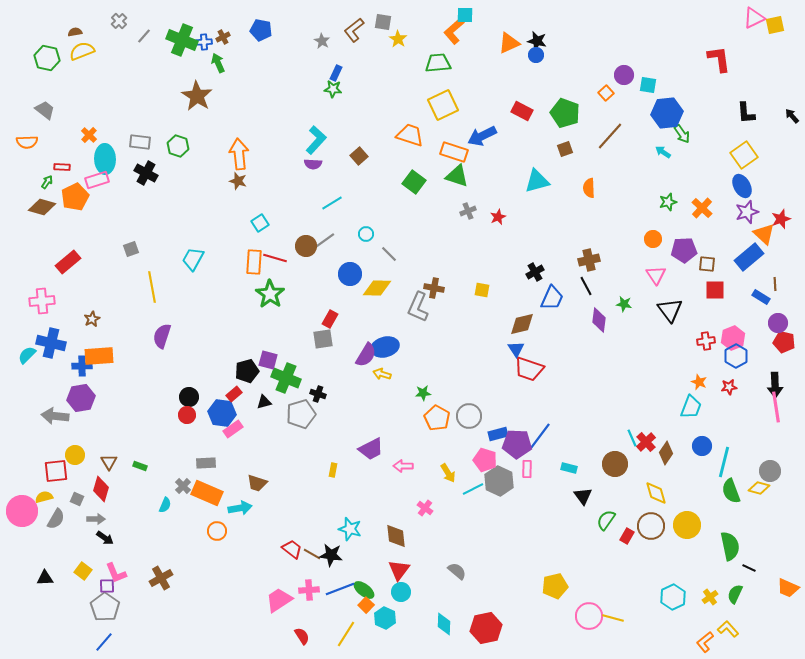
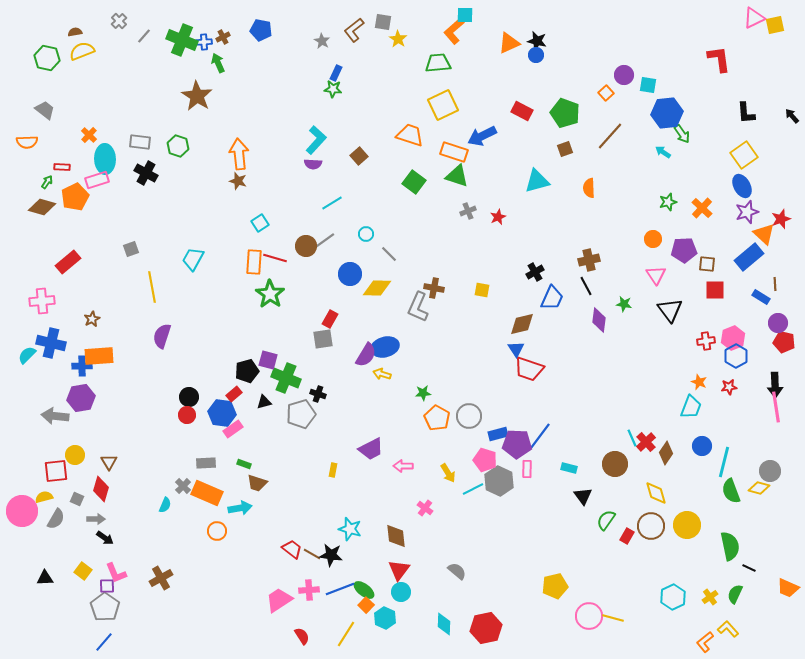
green rectangle at (140, 466): moved 104 px right, 2 px up
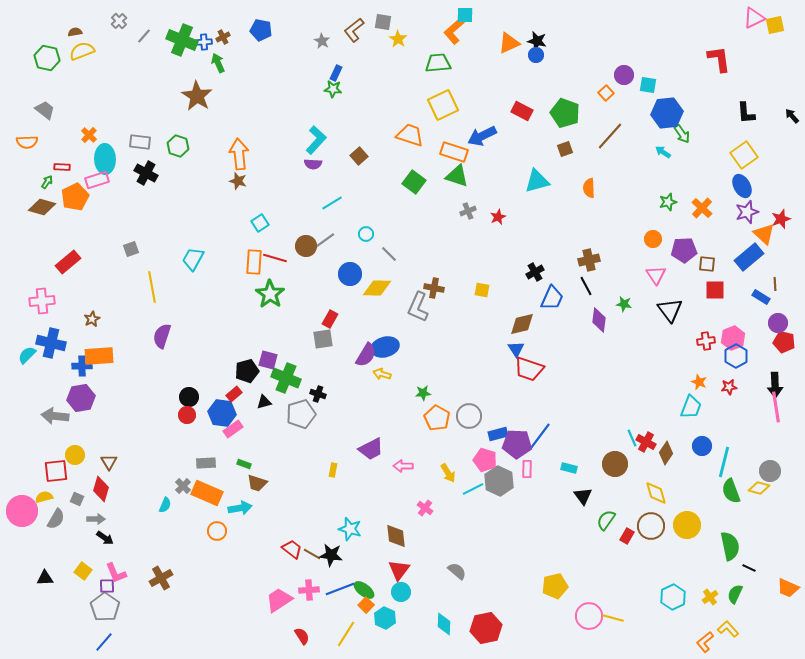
red cross at (646, 442): rotated 18 degrees counterclockwise
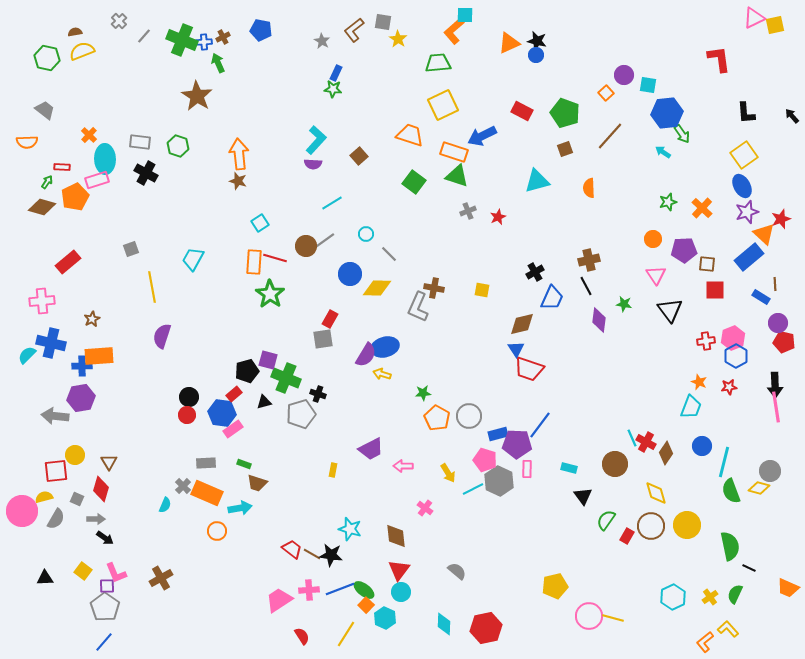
blue line at (540, 436): moved 11 px up
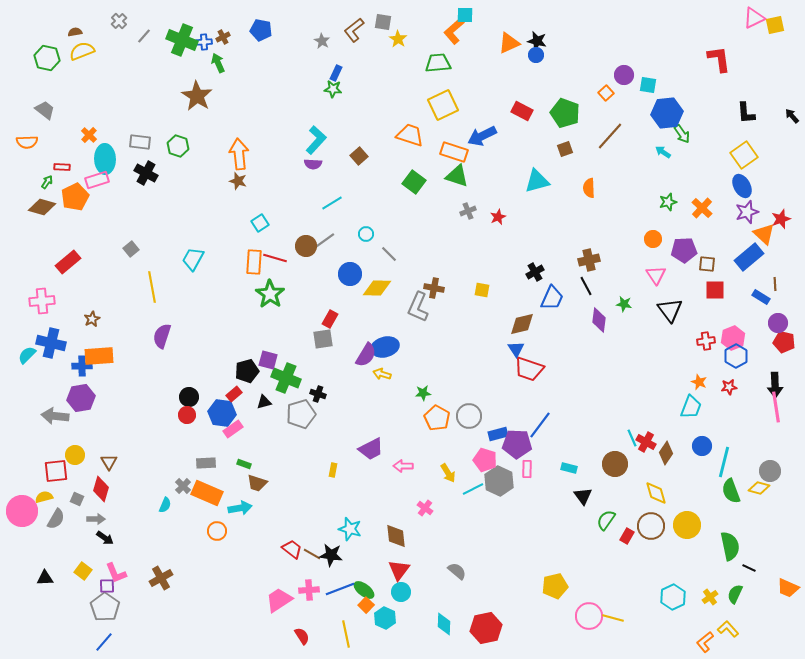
gray square at (131, 249): rotated 21 degrees counterclockwise
yellow line at (346, 634): rotated 44 degrees counterclockwise
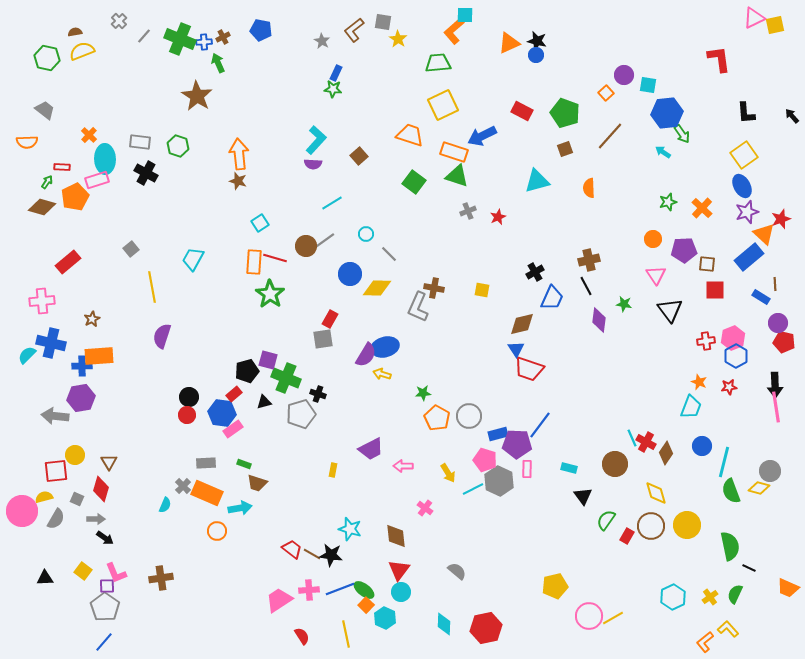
green cross at (182, 40): moved 2 px left, 1 px up
brown cross at (161, 578): rotated 20 degrees clockwise
yellow line at (613, 618): rotated 45 degrees counterclockwise
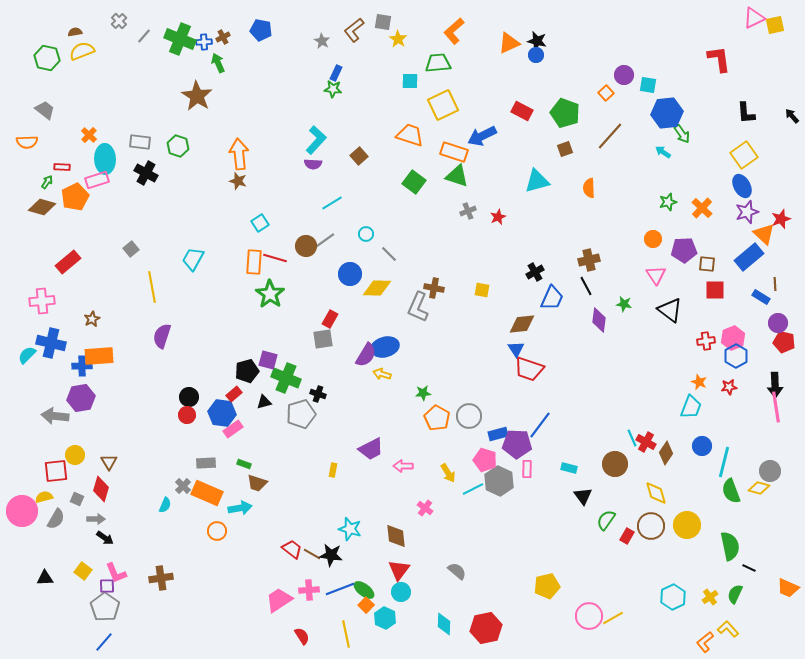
cyan square at (465, 15): moved 55 px left, 66 px down
black triangle at (670, 310): rotated 16 degrees counterclockwise
brown diamond at (522, 324): rotated 8 degrees clockwise
yellow pentagon at (555, 586): moved 8 px left
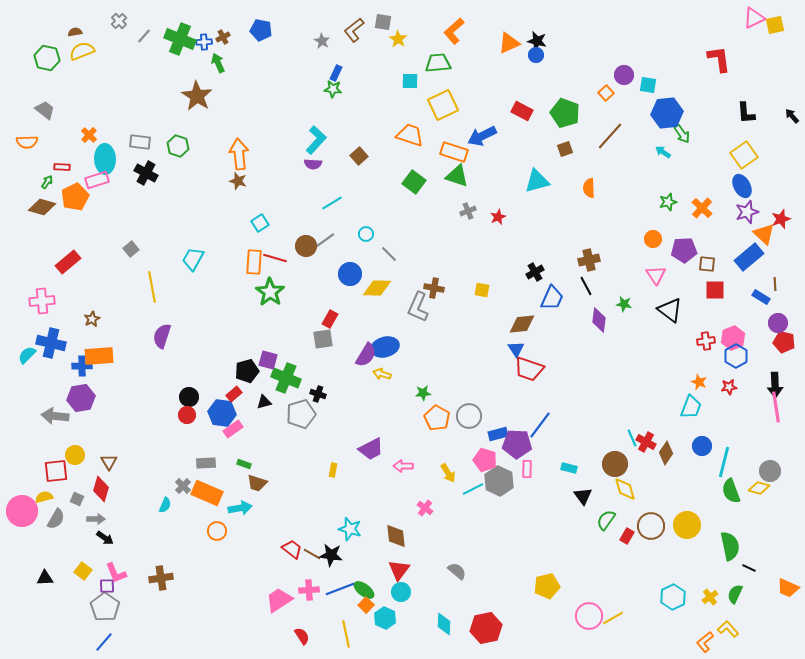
green star at (270, 294): moved 2 px up
yellow diamond at (656, 493): moved 31 px left, 4 px up
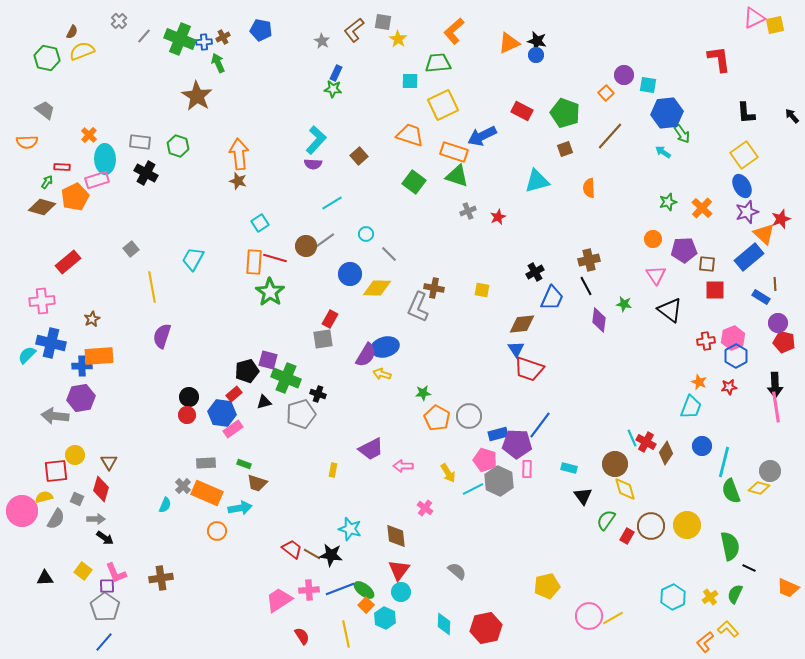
brown semicircle at (75, 32): moved 3 px left; rotated 128 degrees clockwise
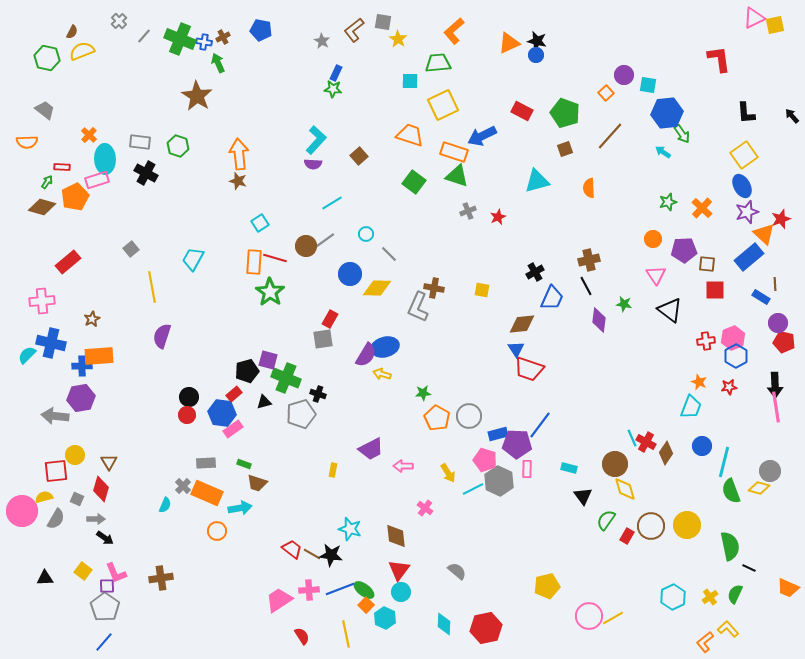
blue cross at (204, 42): rotated 14 degrees clockwise
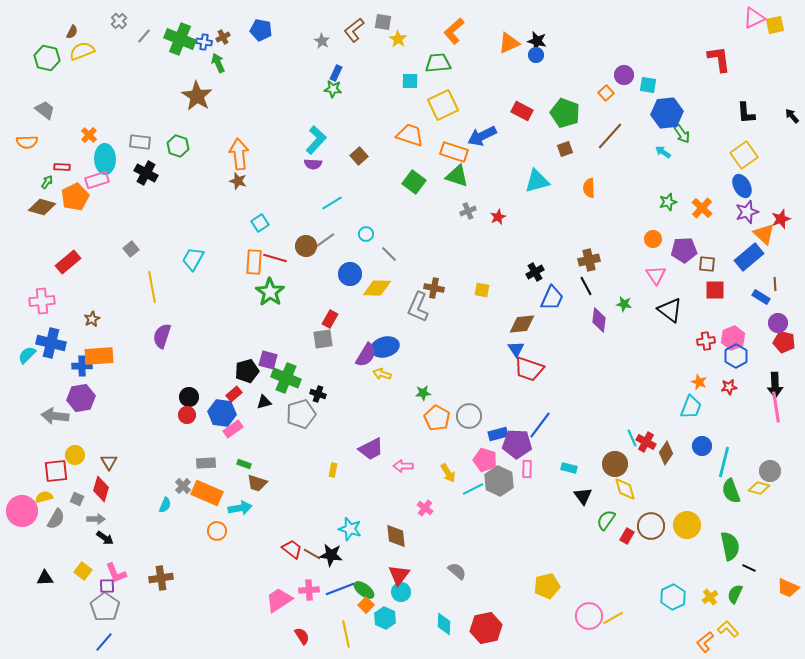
red triangle at (399, 570): moved 5 px down
